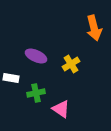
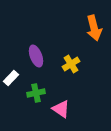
purple ellipse: rotated 45 degrees clockwise
white rectangle: rotated 56 degrees counterclockwise
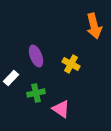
orange arrow: moved 2 px up
yellow cross: rotated 30 degrees counterclockwise
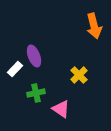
purple ellipse: moved 2 px left
yellow cross: moved 8 px right, 11 px down; rotated 18 degrees clockwise
white rectangle: moved 4 px right, 9 px up
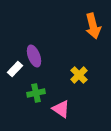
orange arrow: moved 1 px left
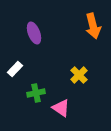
purple ellipse: moved 23 px up
pink triangle: moved 1 px up
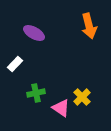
orange arrow: moved 4 px left
purple ellipse: rotated 40 degrees counterclockwise
white rectangle: moved 5 px up
yellow cross: moved 3 px right, 22 px down
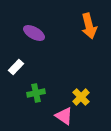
white rectangle: moved 1 px right, 3 px down
yellow cross: moved 1 px left
pink triangle: moved 3 px right, 8 px down
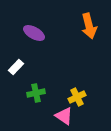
yellow cross: moved 4 px left; rotated 18 degrees clockwise
